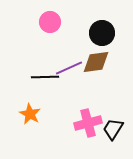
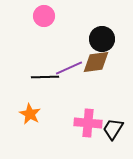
pink circle: moved 6 px left, 6 px up
black circle: moved 6 px down
pink cross: rotated 20 degrees clockwise
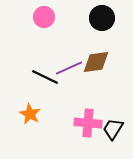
pink circle: moved 1 px down
black circle: moved 21 px up
black line: rotated 28 degrees clockwise
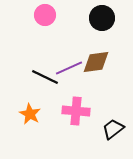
pink circle: moved 1 px right, 2 px up
pink cross: moved 12 px left, 12 px up
black trapezoid: rotated 20 degrees clockwise
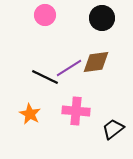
purple line: rotated 8 degrees counterclockwise
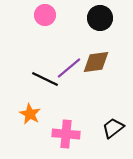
black circle: moved 2 px left
purple line: rotated 8 degrees counterclockwise
black line: moved 2 px down
pink cross: moved 10 px left, 23 px down
black trapezoid: moved 1 px up
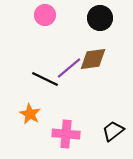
brown diamond: moved 3 px left, 3 px up
black trapezoid: moved 3 px down
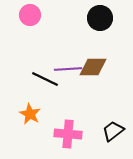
pink circle: moved 15 px left
brown diamond: moved 8 px down; rotated 8 degrees clockwise
purple line: moved 1 px left, 1 px down; rotated 36 degrees clockwise
pink cross: moved 2 px right
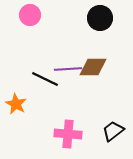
orange star: moved 14 px left, 10 px up
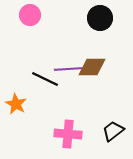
brown diamond: moved 1 px left
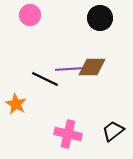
purple line: moved 1 px right
pink cross: rotated 8 degrees clockwise
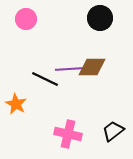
pink circle: moved 4 px left, 4 px down
